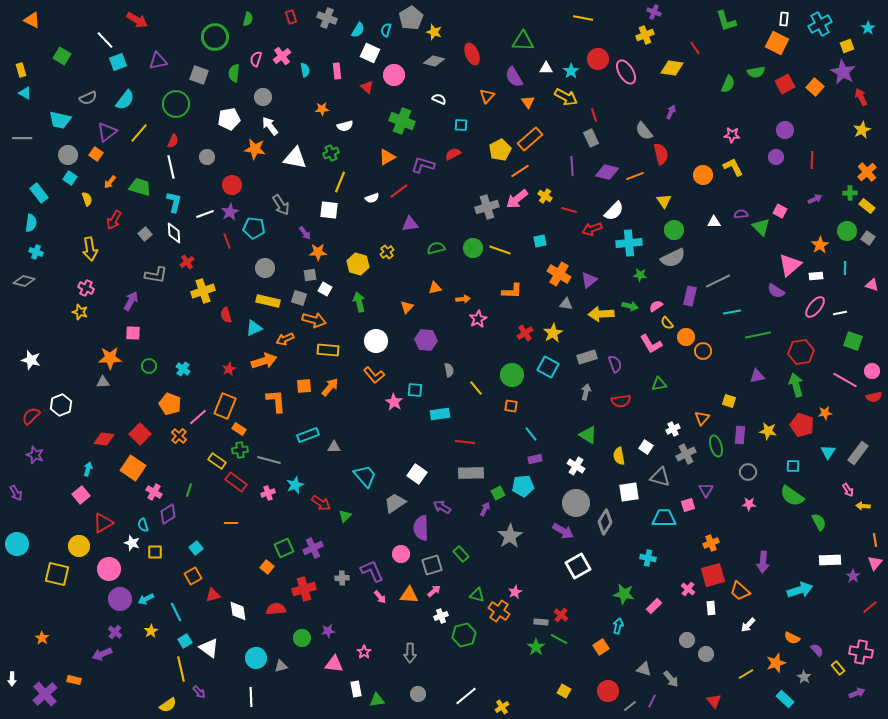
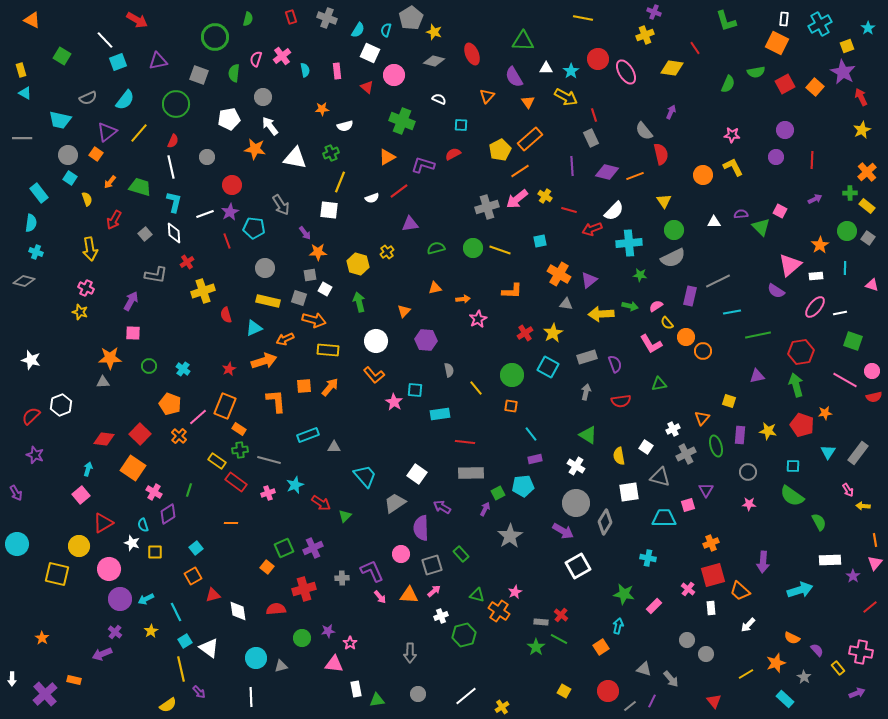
orange triangle at (407, 307): moved 3 px left, 4 px down
pink star at (364, 652): moved 14 px left, 9 px up
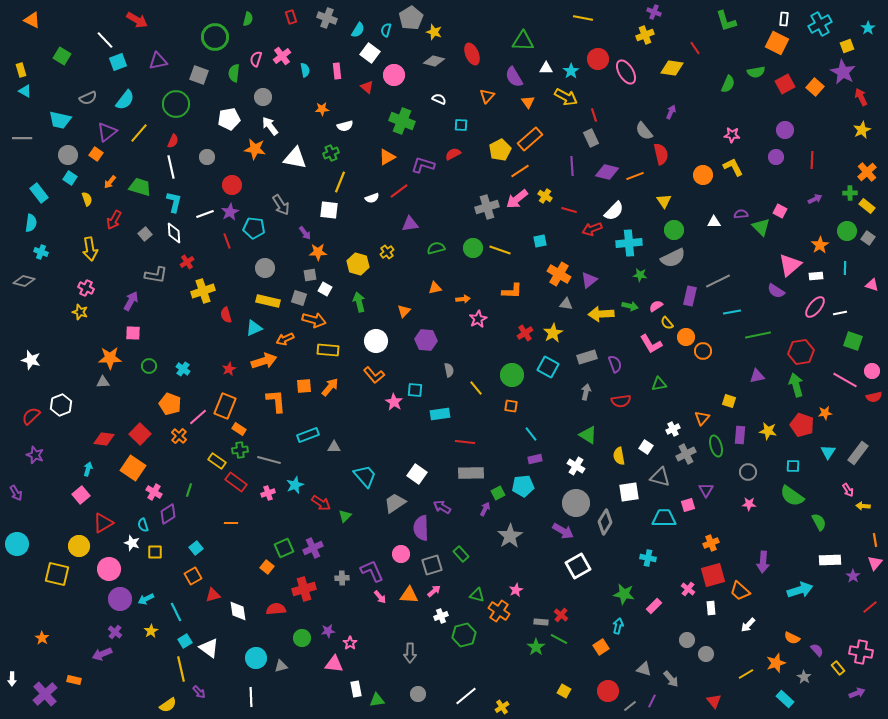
white square at (370, 53): rotated 12 degrees clockwise
cyan triangle at (25, 93): moved 2 px up
cyan cross at (36, 252): moved 5 px right
pink star at (515, 592): moved 1 px right, 2 px up
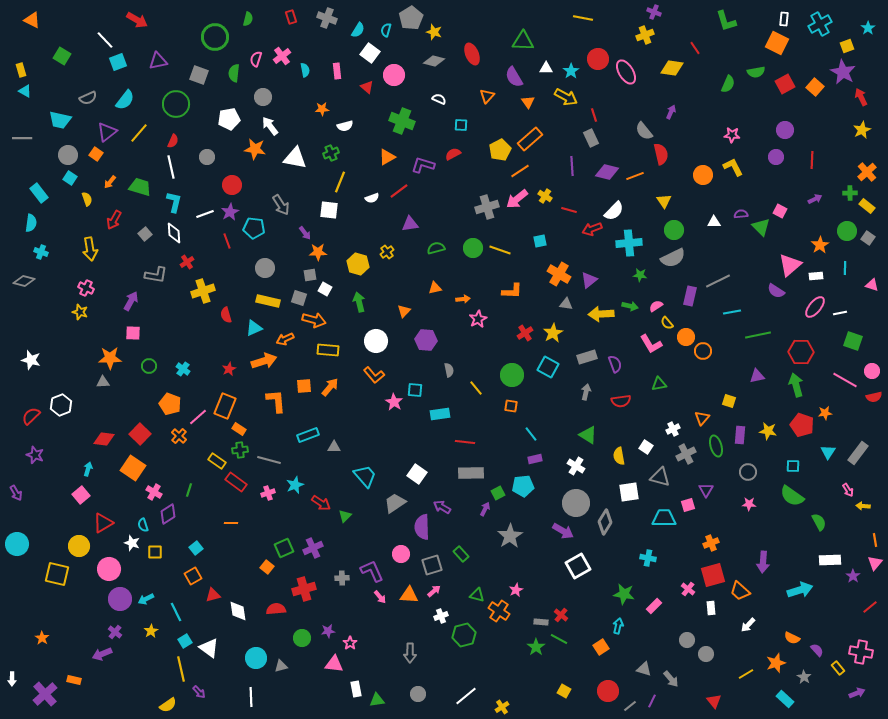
red hexagon at (801, 352): rotated 10 degrees clockwise
purple semicircle at (421, 528): moved 1 px right, 1 px up
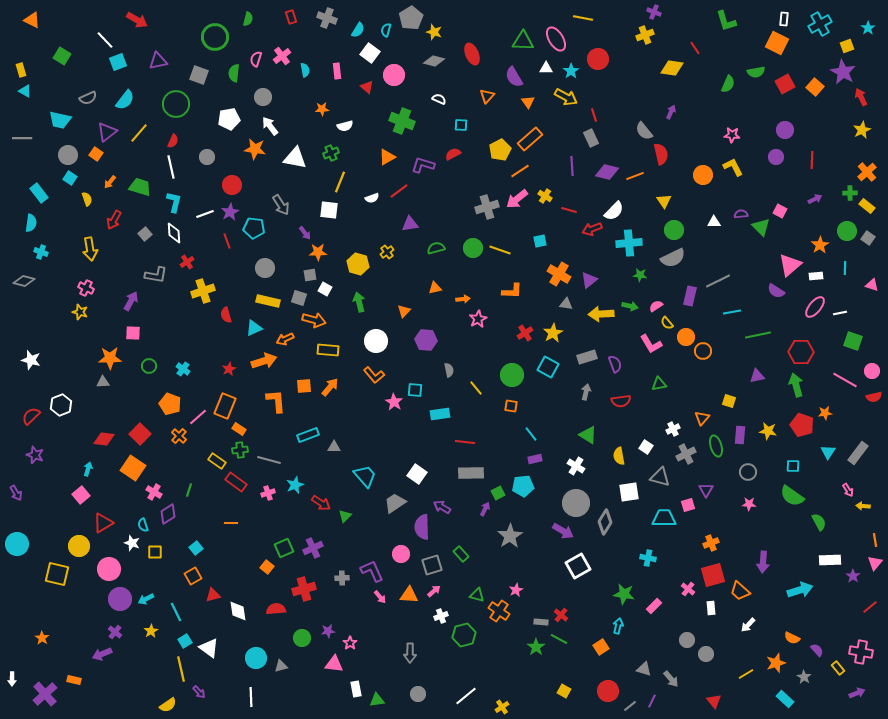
pink ellipse at (626, 72): moved 70 px left, 33 px up
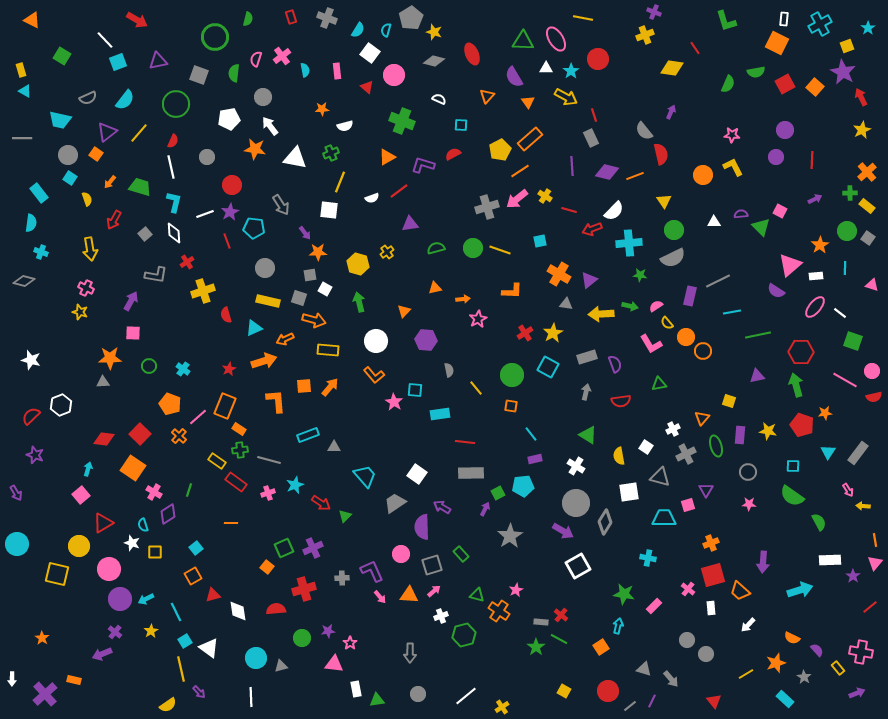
white line at (840, 313): rotated 48 degrees clockwise
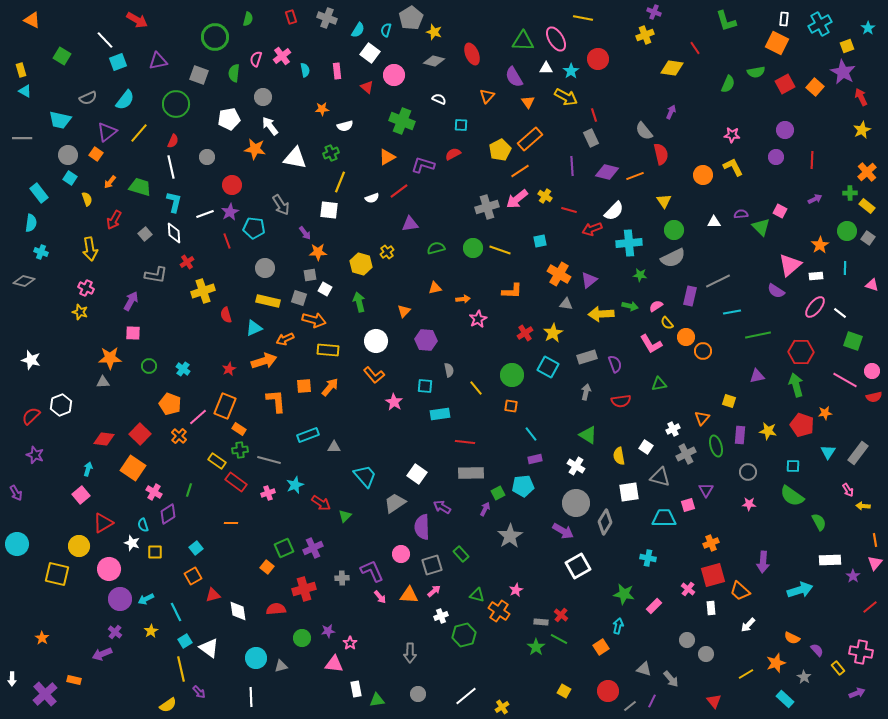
yellow hexagon at (358, 264): moved 3 px right
cyan square at (415, 390): moved 10 px right, 4 px up
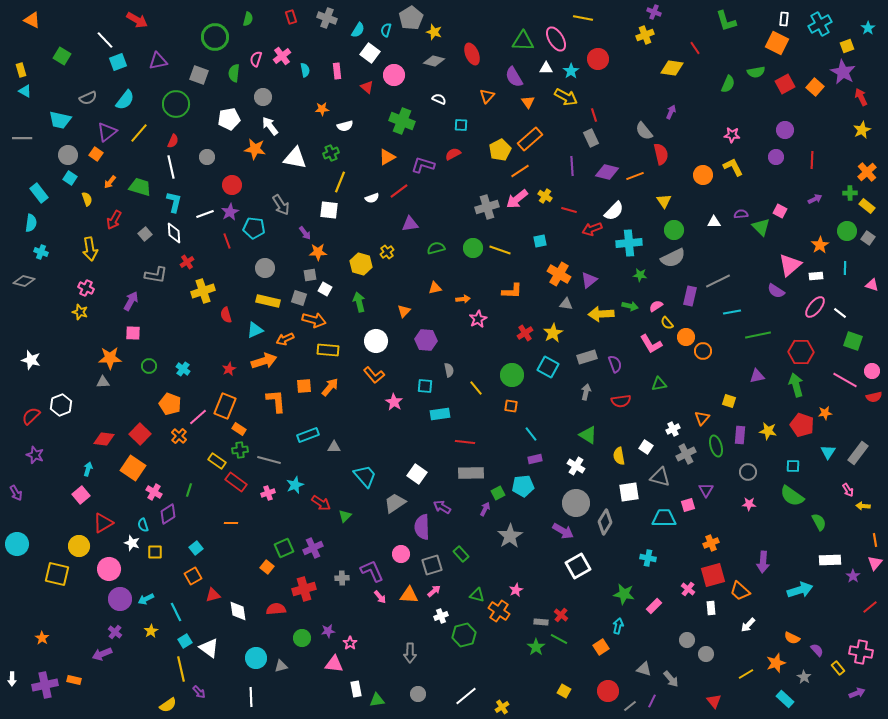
cyan triangle at (254, 328): moved 1 px right, 2 px down
purple cross at (45, 694): moved 9 px up; rotated 30 degrees clockwise
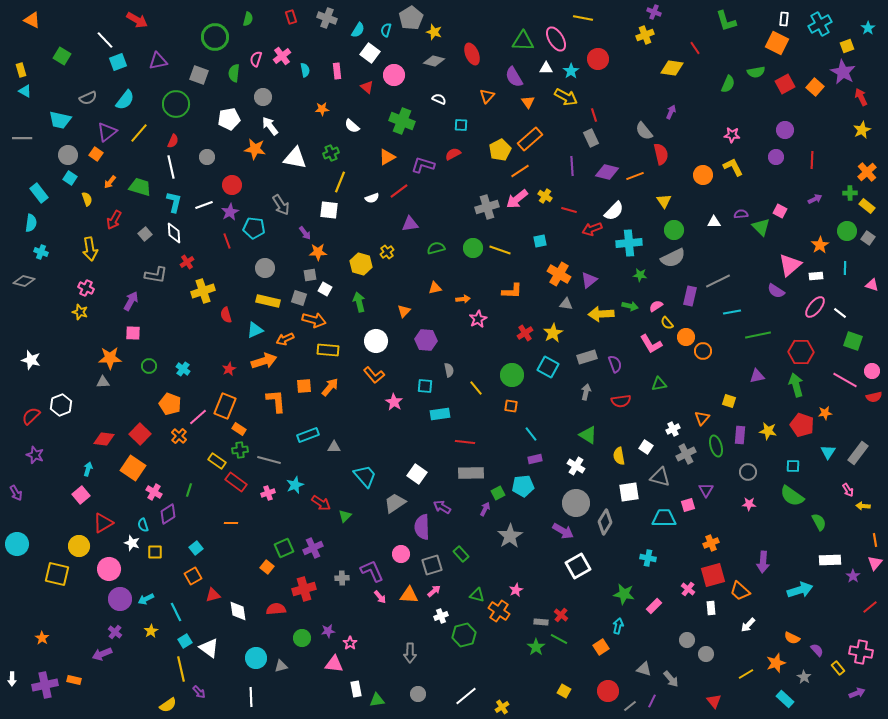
white semicircle at (345, 126): moved 7 px right; rotated 56 degrees clockwise
white line at (205, 214): moved 1 px left, 9 px up
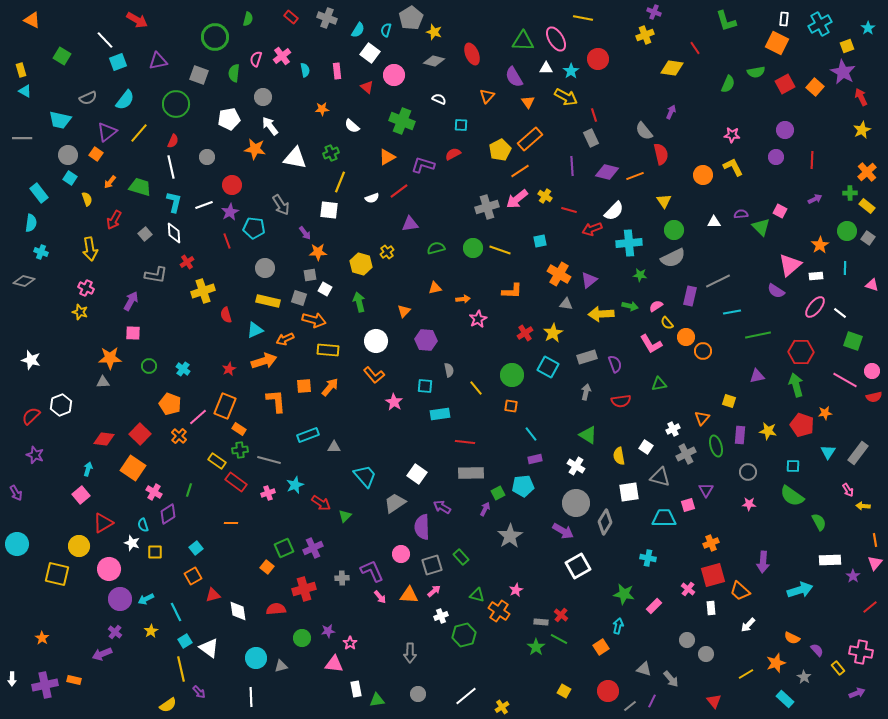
red rectangle at (291, 17): rotated 32 degrees counterclockwise
green rectangle at (461, 554): moved 3 px down
